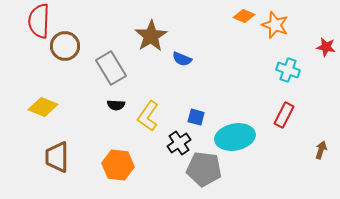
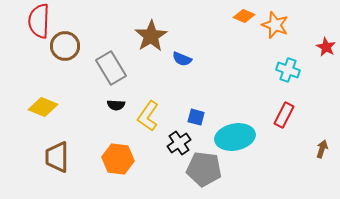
red star: rotated 18 degrees clockwise
brown arrow: moved 1 px right, 1 px up
orange hexagon: moved 6 px up
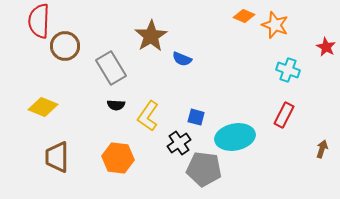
orange hexagon: moved 1 px up
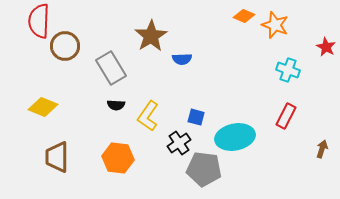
blue semicircle: rotated 24 degrees counterclockwise
red rectangle: moved 2 px right, 1 px down
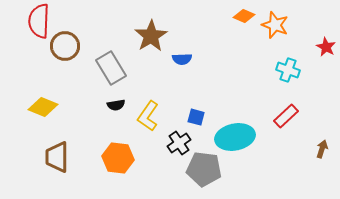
black semicircle: rotated 12 degrees counterclockwise
red rectangle: rotated 20 degrees clockwise
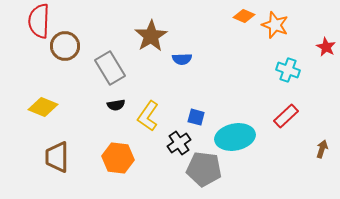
gray rectangle: moved 1 px left
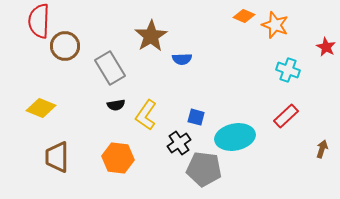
yellow diamond: moved 2 px left, 1 px down
yellow L-shape: moved 2 px left, 1 px up
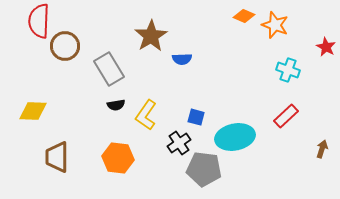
gray rectangle: moved 1 px left, 1 px down
yellow diamond: moved 8 px left, 3 px down; rotated 20 degrees counterclockwise
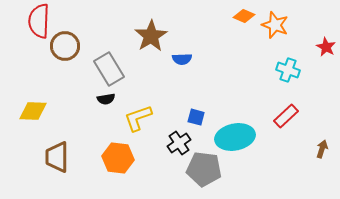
black semicircle: moved 10 px left, 6 px up
yellow L-shape: moved 8 px left, 3 px down; rotated 36 degrees clockwise
